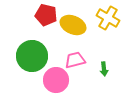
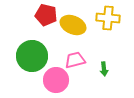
yellow cross: rotated 25 degrees counterclockwise
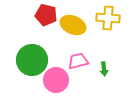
green circle: moved 4 px down
pink trapezoid: moved 3 px right, 1 px down
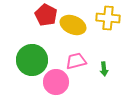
red pentagon: rotated 15 degrees clockwise
pink trapezoid: moved 2 px left
pink circle: moved 2 px down
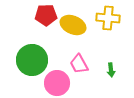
red pentagon: rotated 30 degrees counterclockwise
pink trapezoid: moved 3 px right, 3 px down; rotated 105 degrees counterclockwise
green arrow: moved 7 px right, 1 px down
pink circle: moved 1 px right, 1 px down
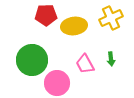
yellow cross: moved 3 px right; rotated 30 degrees counterclockwise
yellow ellipse: moved 1 px right, 1 px down; rotated 30 degrees counterclockwise
pink trapezoid: moved 6 px right
green arrow: moved 11 px up
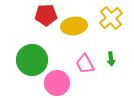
yellow cross: rotated 15 degrees counterclockwise
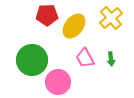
red pentagon: moved 1 px right
yellow ellipse: rotated 45 degrees counterclockwise
pink trapezoid: moved 6 px up
pink circle: moved 1 px right, 1 px up
